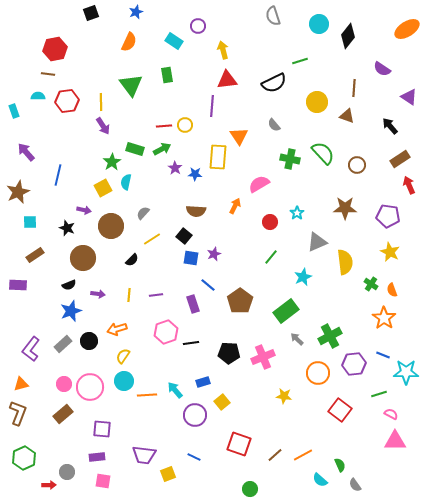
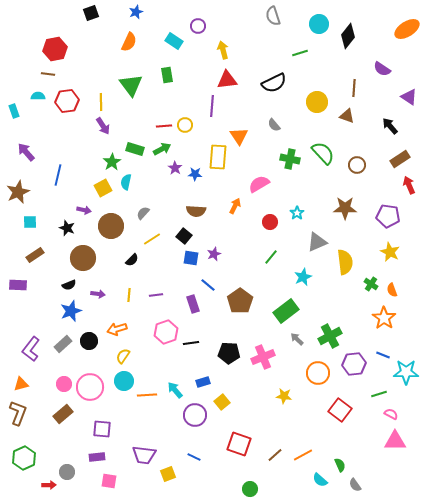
green line at (300, 61): moved 8 px up
pink square at (103, 481): moved 6 px right
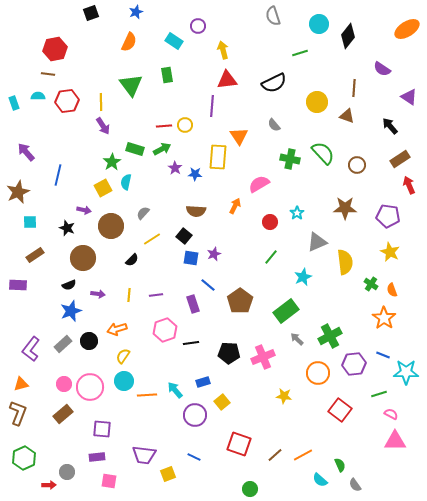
cyan rectangle at (14, 111): moved 8 px up
pink hexagon at (166, 332): moved 1 px left, 2 px up
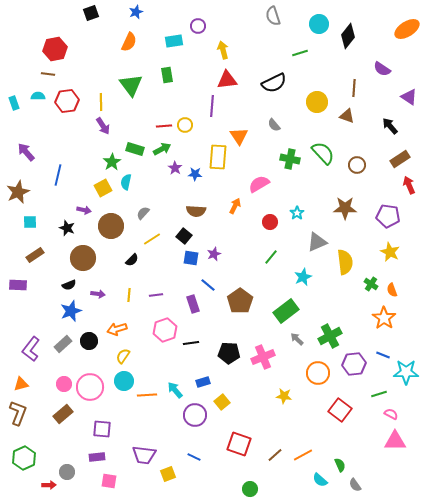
cyan rectangle at (174, 41): rotated 42 degrees counterclockwise
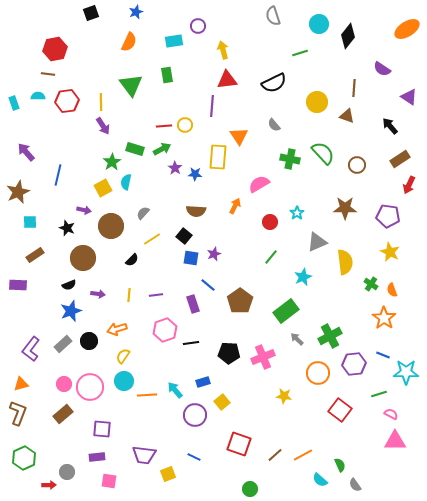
red arrow at (409, 185): rotated 132 degrees counterclockwise
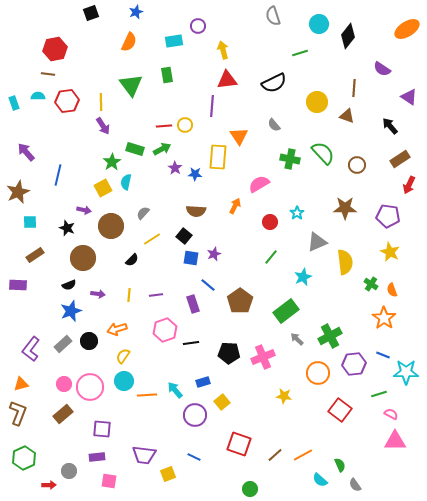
gray circle at (67, 472): moved 2 px right, 1 px up
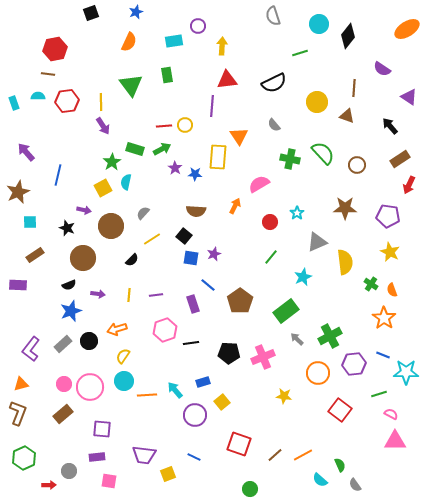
yellow arrow at (223, 50): moved 1 px left, 4 px up; rotated 18 degrees clockwise
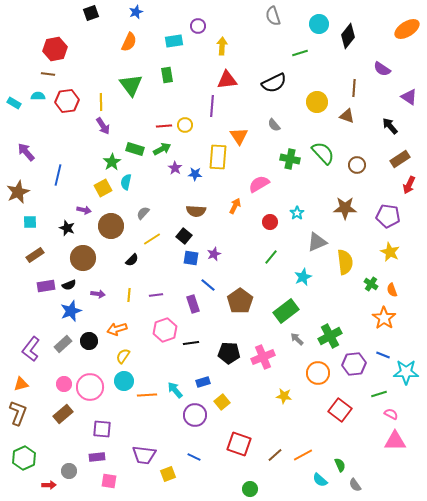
cyan rectangle at (14, 103): rotated 40 degrees counterclockwise
purple rectangle at (18, 285): moved 28 px right, 1 px down; rotated 12 degrees counterclockwise
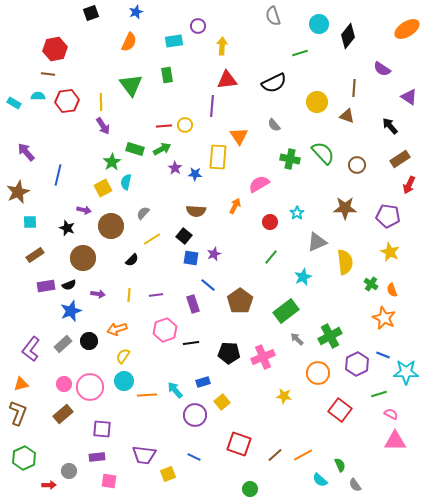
orange star at (384, 318): rotated 10 degrees counterclockwise
purple hexagon at (354, 364): moved 3 px right; rotated 20 degrees counterclockwise
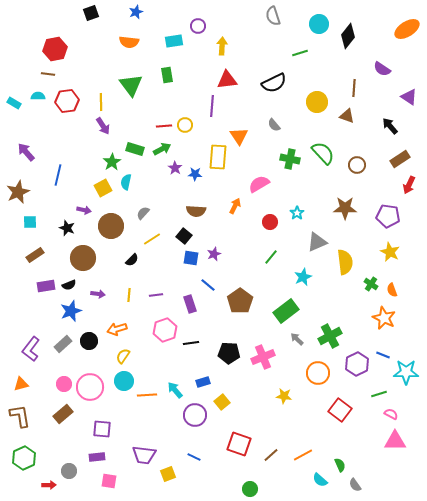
orange semicircle at (129, 42): rotated 72 degrees clockwise
purple rectangle at (193, 304): moved 3 px left
brown L-shape at (18, 413): moved 2 px right, 3 px down; rotated 30 degrees counterclockwise
brown line at (275, 455): moved 4 px left
